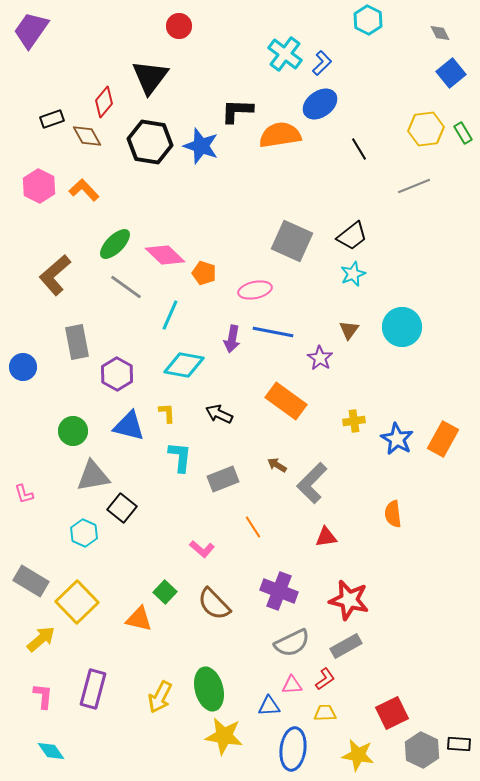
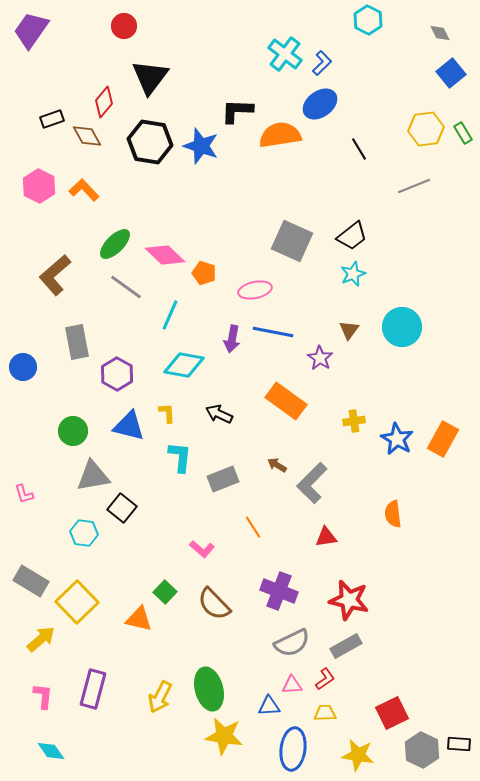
red circle at (179, 26): moved 55 px left
cyan hexagon at (84, 533): rotated 16 degrees counterclockwise
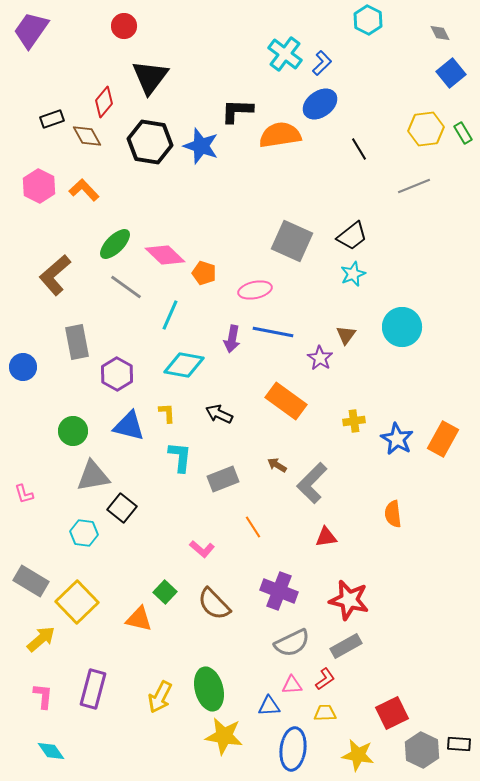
brown triangle at (349, 330): moved 3 px left, 5 px down
